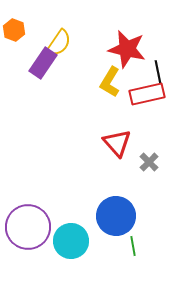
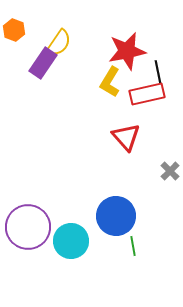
red star: moved 2 px down; rotated 24 degrees counterclockwise
red triangle: moved 9 px right, 6 px up
gray cross: moved 21 px right, 9 px down
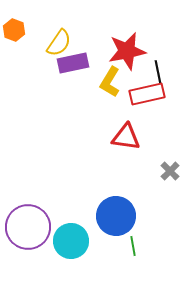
purple rectangle: moved 30 px right; rotated 44 degrees clockwise
red triangle: rotated 40 degrees counterclockwise
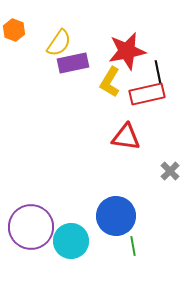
purple circle: moved 3 px right
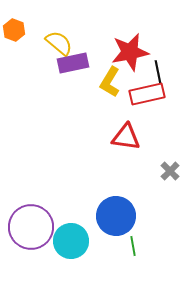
yellow semicircle: rotated 84 degrees counterclockwise
red star: moved 3 px right, 1 px down
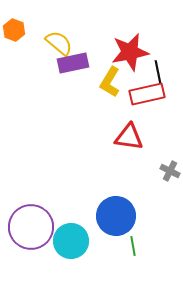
red triangle: moved 3 px right
gray cross: rotated 18 degrees counterclockwise
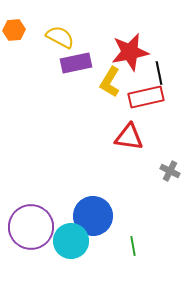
orange hexagon: rotated 25 degrees counterclockwise
yellow semicircle: moved 1 px right, 6 px up; rotated 12 degrees counterclockwise
purple rectangle: moved 3 px right
black line: moved 1 px right, 1 px down
red rectangle: moved 1 px left, 3 px down
blue circle: moved 23 px left
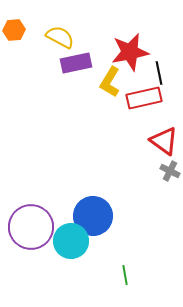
red rectangle: moved 2 px left, 1 px down
red triangle: moved 35 px right, 4 px down; rotated 28 degrees clockwise
green line: moved 8 px left, 29 px down
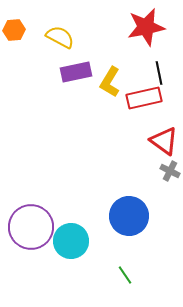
red star: moved 16 px right, 25 px up
purple rectangle: moved 9 px down
blue circle: moved 36 px right
green line: rotated 24 degrees counterclockwise
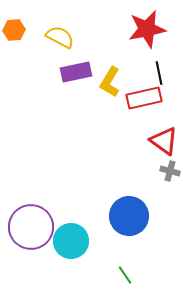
red star: moved 1 px right, 2 px down
gray cross: rotated 12 degrees counterclockwise
